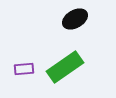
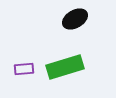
green rectangle: rotated 18 degrees clockwise
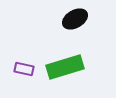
purple rectangle: rotated 18 degrees clockwise
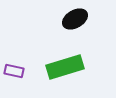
purple rectangle: moved 10 px left, 2 px down
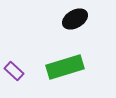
purple rectangle: rotated 30 degrees clockwise
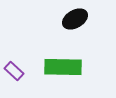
green rectangle: moved 2 px left; rotated 18 degrees clockwise
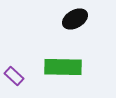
purple rectangle: moved 5 px down
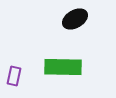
purple rectangle: rotated 60 degrees clockwise
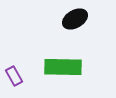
purple rectangle: rotated 42 degrees counterclockwise
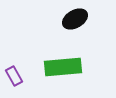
green rectangle: rotated 6 degrees counterclockwise
